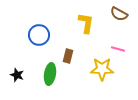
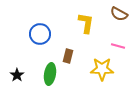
blue circle: moved 1 px right, 1 px up
pink line: moved 3 px up
black star: rotated 16 degrees clockwise
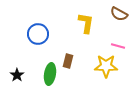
blue circle: moved 2 px left
brown rectangle: moved 5 px down
yellow star: moved 4 px right, 3 px up
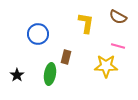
brown semicircle: moved 1 px left, 3 px down
brown rectangle: moved 2 px left, 4 px up
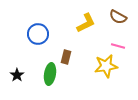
yellow L-shape: rotated 55 degrees clockwise
yellow star: rotated 10 degrees counterclockwise
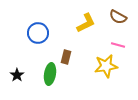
blue circle: moved 1 px up
pink line: moved 1 px up
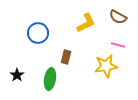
green ellipse: moved 5 px down
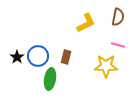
brown semicircle: rotated 108 degrees counterclockwise
blue circle: moved 23 px down
yellow star: rotated 10 degrees clockwise
black star: moved 18 px up
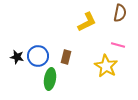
brown semicircle: moved 2 px right, 4 px up
yellow L-shape: moved 1 px right, 1 px up
black star: rotated 24 degrees counterclockwise
yellow star: rotated 30 degrees clockwise
